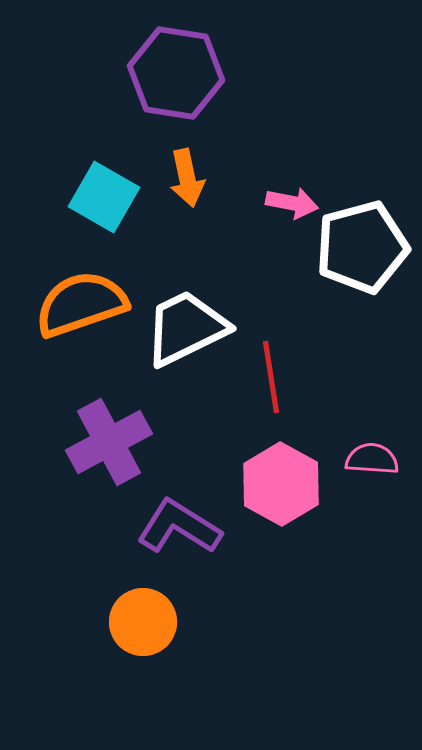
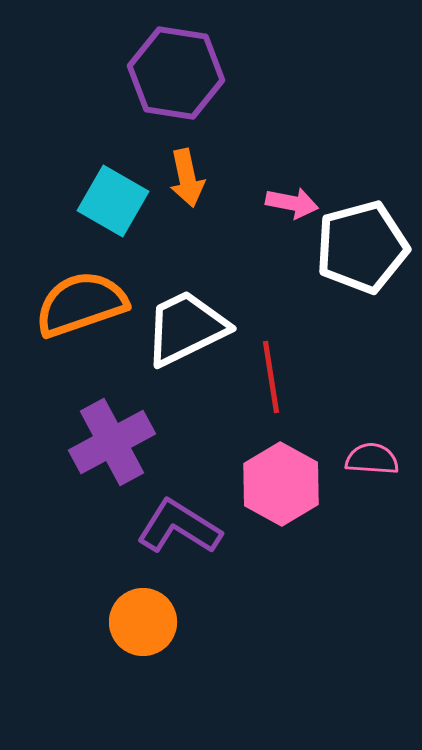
cyan square: moved 9 px right, 4 px down
purple cross: moved 3 px right
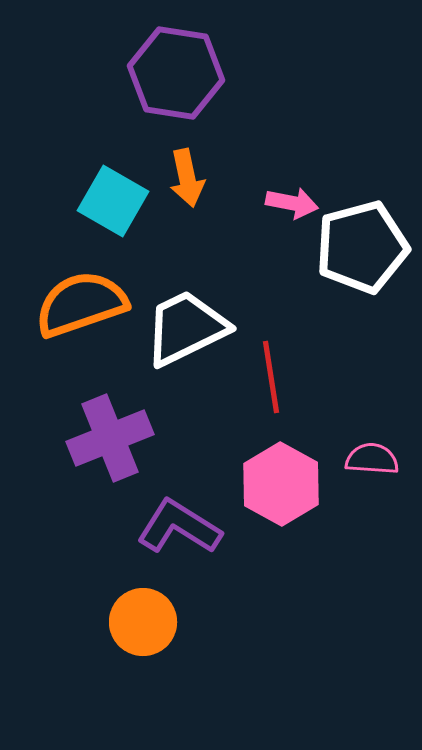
purple cross: moved 2 px left, 4 px up; rotated 6 degrees clockwise
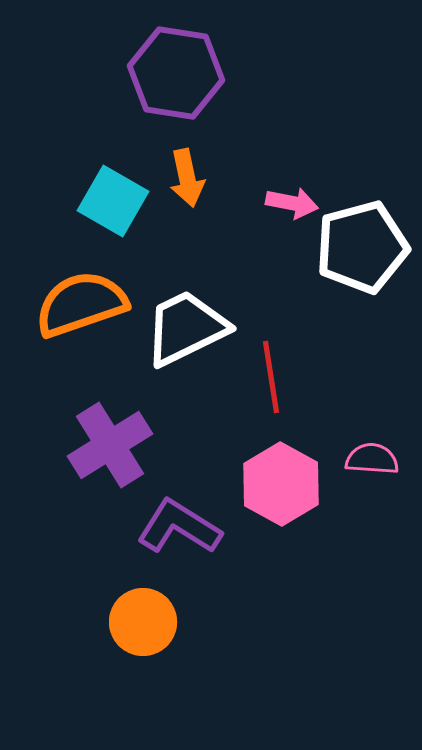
purple cross: moved 7 px down; rotated 10 degrees counterclockwise
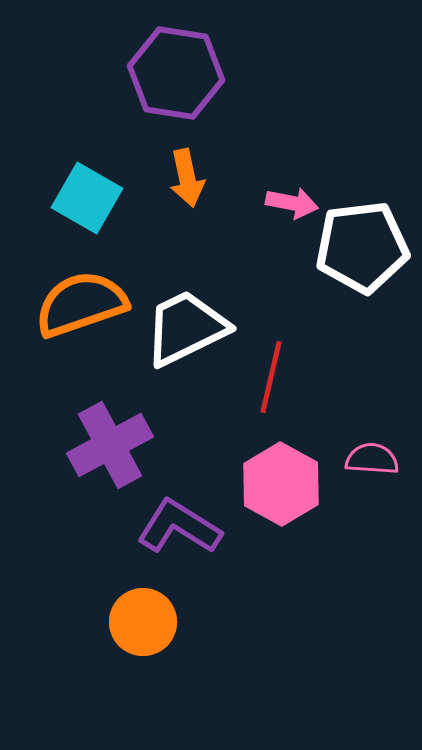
cyan square: moved 26 px left, 3 px up
white pentagon: rotated 8 degrees clockwise
red line: rotated 22 degrees clockwise
purple cross: rotated 4 degrees clockwise
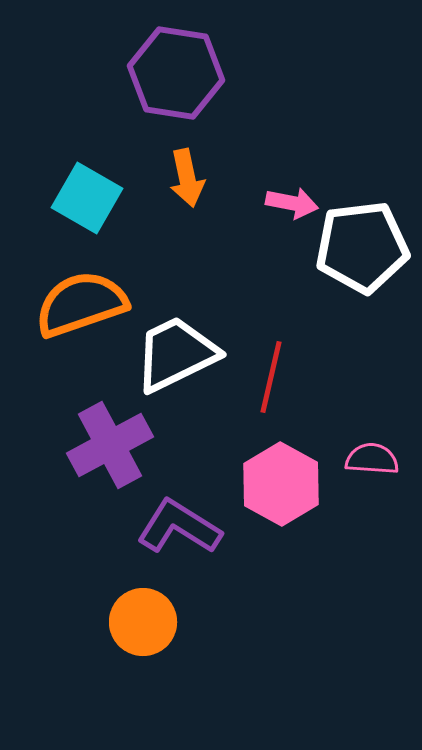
white trapezoid: moved 10 px left, 26 px down
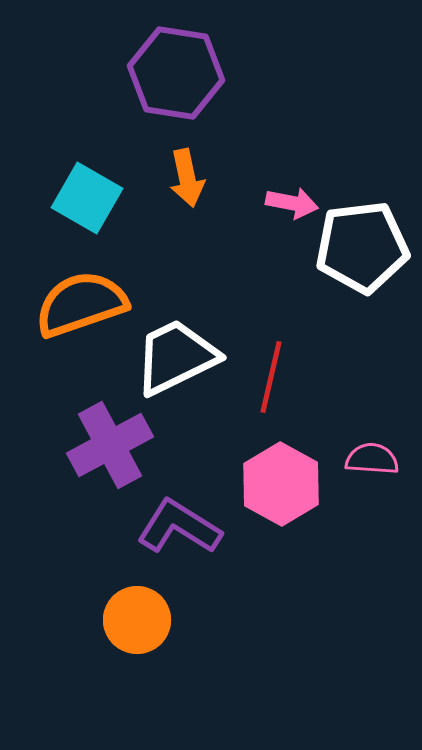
white trapezoid: moved 3 px down
orange circle: moved 6 px left, 2 px up
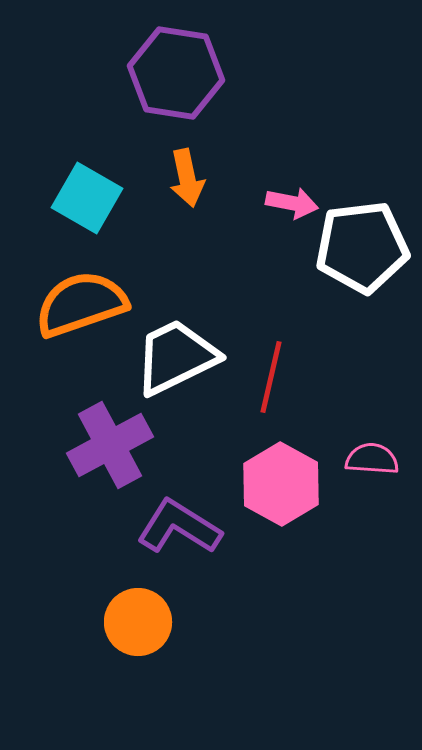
orange circle: moved 1 px right, 2 px down
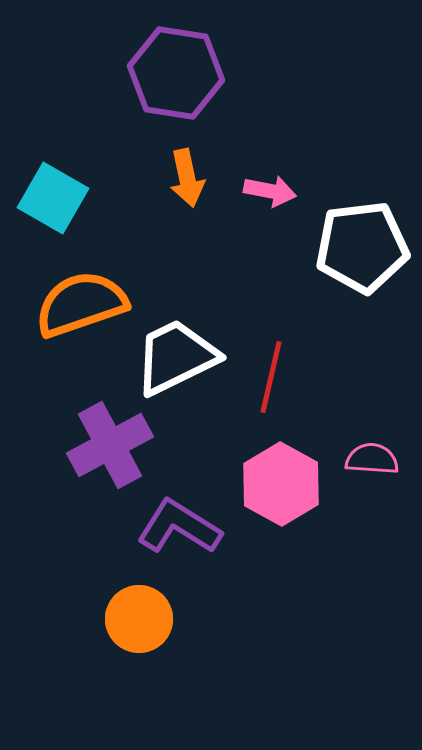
cyan square: moved 34 px left
pink arrow: moved 22 px left, 12 px up
orange circle: moved 1 px right, 3 px up
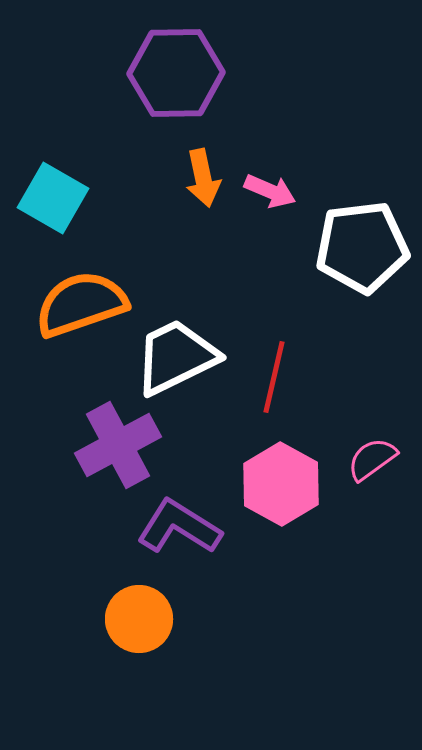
purple hexagon: rotated 10 degrees counterclockwise
orange arrow: moved 16 px right
pink arrow: rotated 12 degrees clockwise
red line: moved 3 px right
purple cross: moved 8 px right
pink semicircle: rotated 40 degrees counterclockwise
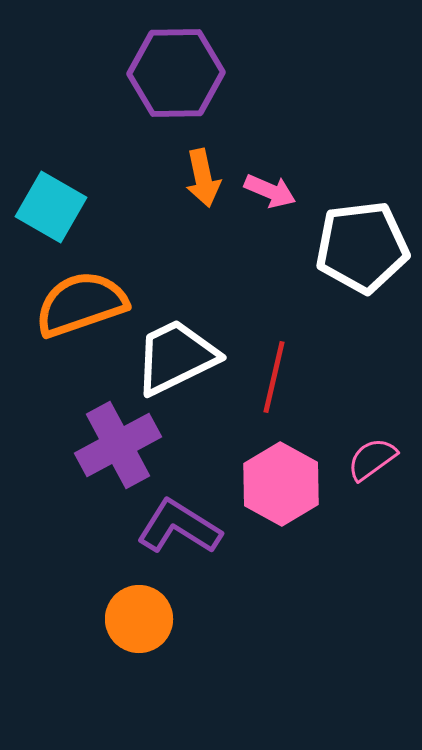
cyan square: moved 2 px left, 9 px down
